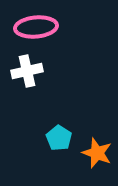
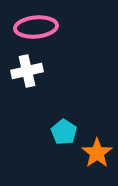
cyan pentagon: moved 5 px right, 6 px up
orange star: rotated 16 degrees clockwise
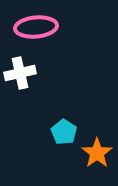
white cross: moved 7 px left, 2 px down
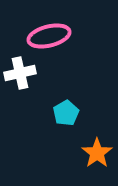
pink ellipse: moved 13 px right, 9 px down; rotated 9 degrees counterclockwise
cyan pentagon: moved 2 px right, 19 px up; rotated 10 degrees clockwise
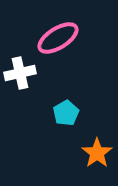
pink ellipse: moved 9 px right, 2 px down; rotated 18 degrees counterclockwise
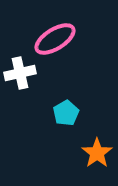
pink ellipse: moved 3 px left, 1 px down
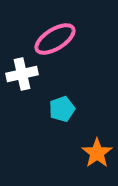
white cross: moved 2 px right, 1 px down
cyan pentagon: moved 4 px left, 4 px up; rotated 10 degrees clockwise
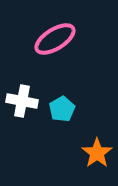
white cross: moved 27 px down; rotated 24 degrees clockwise
cyan pentagon: rotated 10 degrees counterclockwise
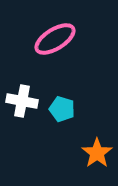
cyan pentagon: rotated 25 degrees counterclockwise
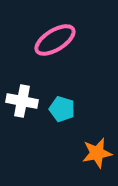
pink ellipse: moved 1 px down
orange star: rotated 24 degrees clockwise
